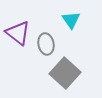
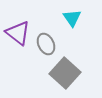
cyan triangle: moved 1 px right, 2 px up
gray ellipse: rotated 15 degrees counterclockwise
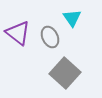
gray ellipse: moved 4 px right, 7 px up
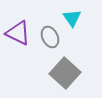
purple triangle: rotated 12 degrees counterclockwise
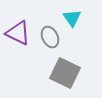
gray square: rotated 16 degrees counterclockwise
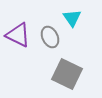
purple triangle: moved 2 px down
gray square: moved 2 px right, 1 px down
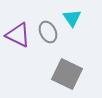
gray ellipse: moved 2 px left, 5 px up
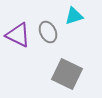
cyan triangle: moved 2 px right, 2 px up; rotated 48 degrees clockwise
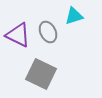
gray square: moved 26 px left
